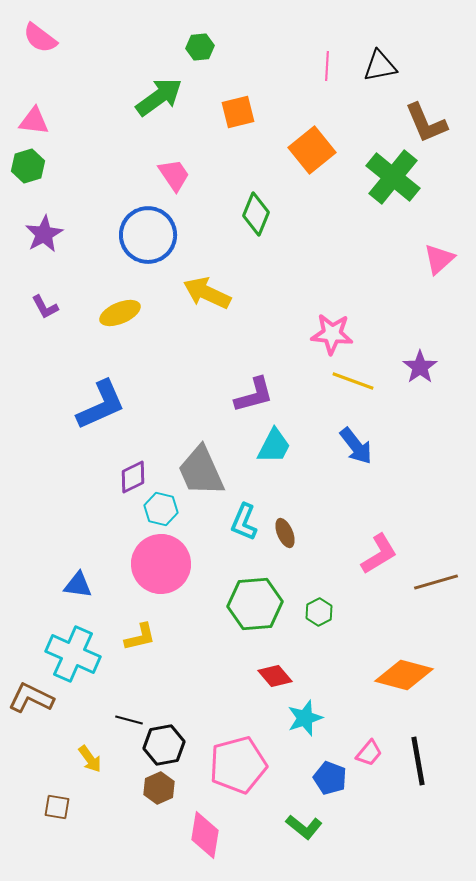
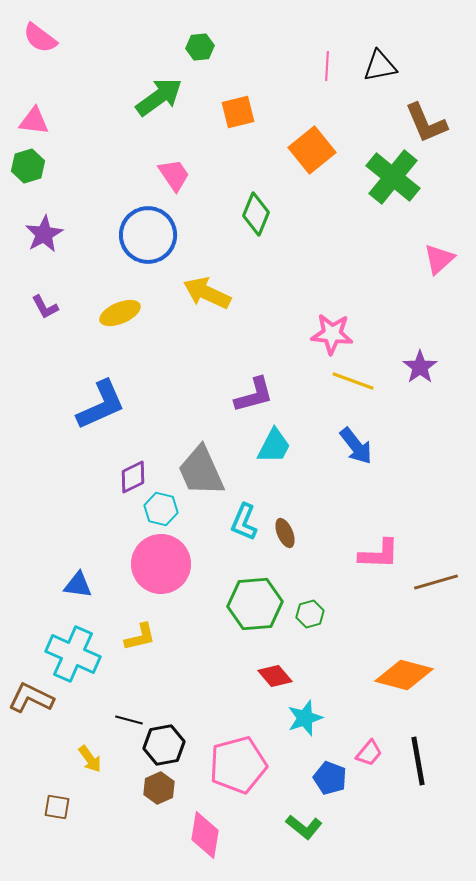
pink L-shape at (379, 554): rotated 33 degrees clockwise
green hexagon at (319, 612): moved 9 px left, 2 px down; rotated 12 degrees clockwise
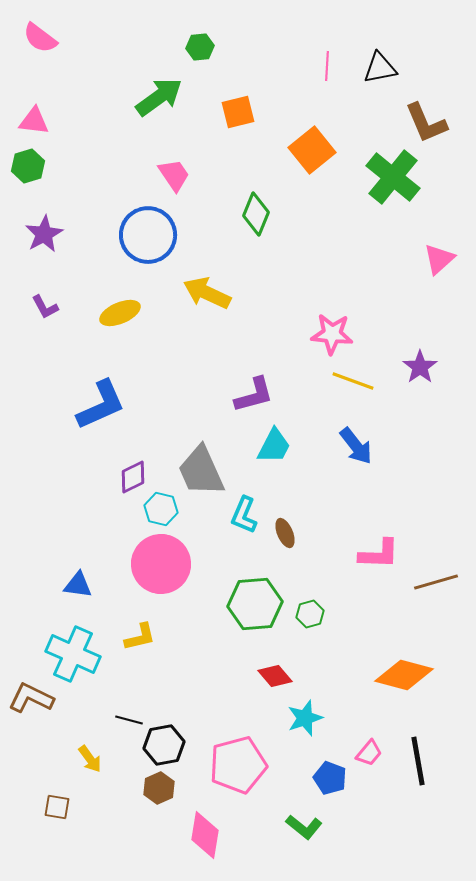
black triangle at (380, 66): moved 2 px down
cyan L-shape at (244, 522): moved 7 px up
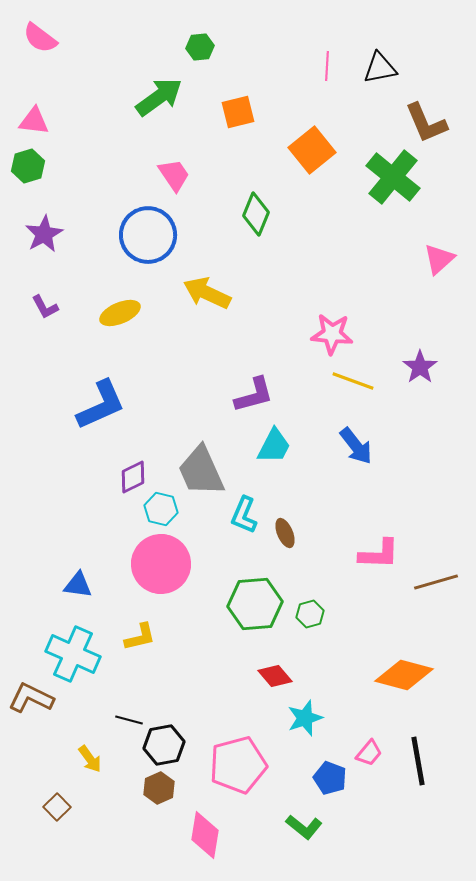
brown square at (57, 807): rotated 36 degrees clockwise
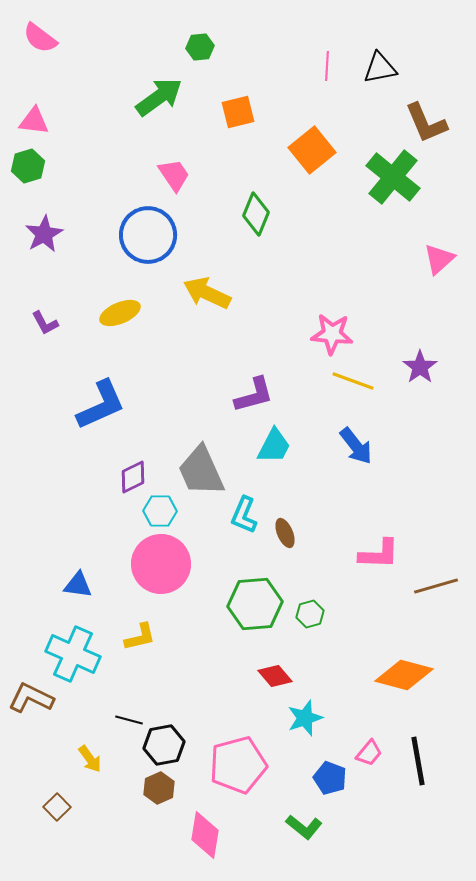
purple L-shape at (45, 307): moved 16 px down
cyan hexagon at (161, 509): moved 1 px left, 2 px down; rotated 12 degrees counterclockwise
brown line at (436, 582): moved 4 px down
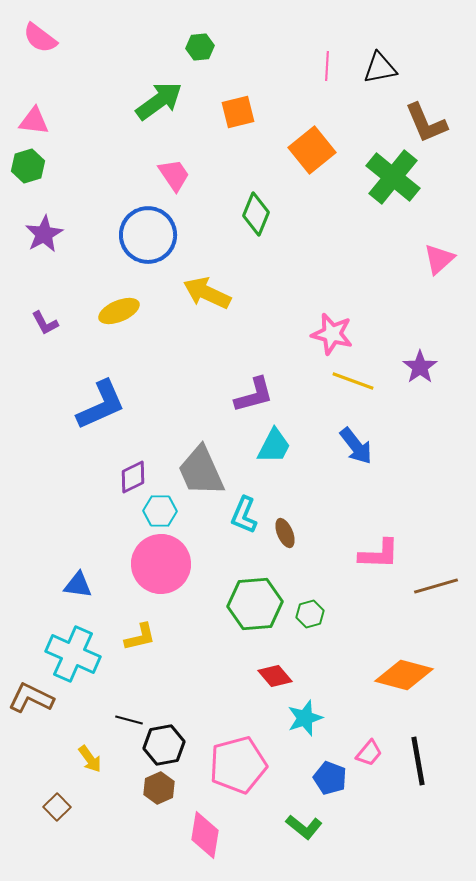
green arrow at (159, 97): moved 4 px down
yellow ellipse at (120, 313): moved 1 px left, 2 px up
pink star at (332, 334): rotated 9 degrees clockwise
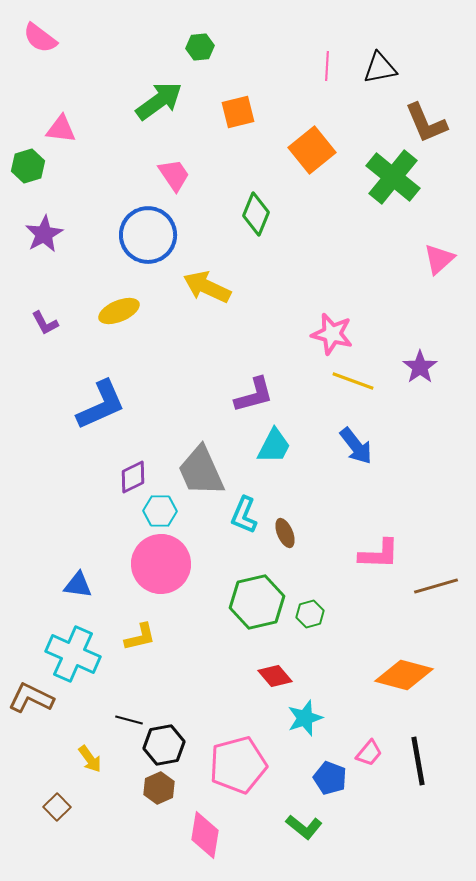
pink triangle at (34, 121): moved 27 px right, 8 px down
yellow arrow at (207, 293): moved 6 px up
green hexagon at (255, 604): moved 2 px right, 2 px up; rotated 8 degrees counterclockwise
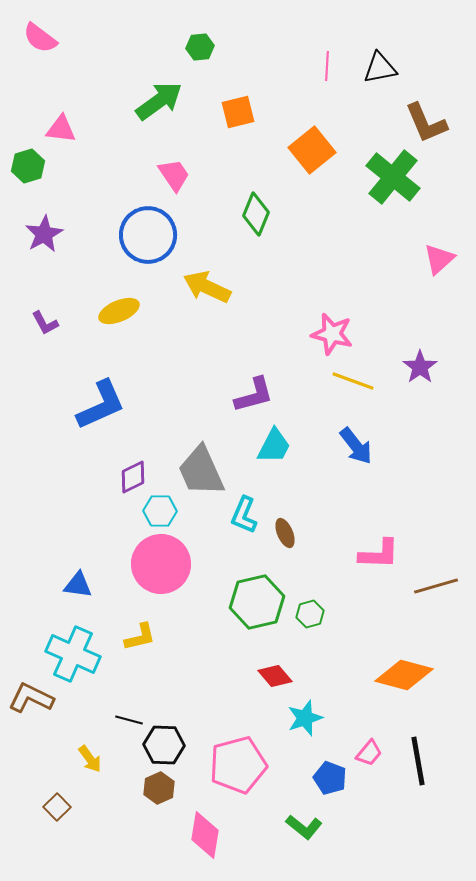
black hexagon at (164, 745): rotated 12 degrees clockwise
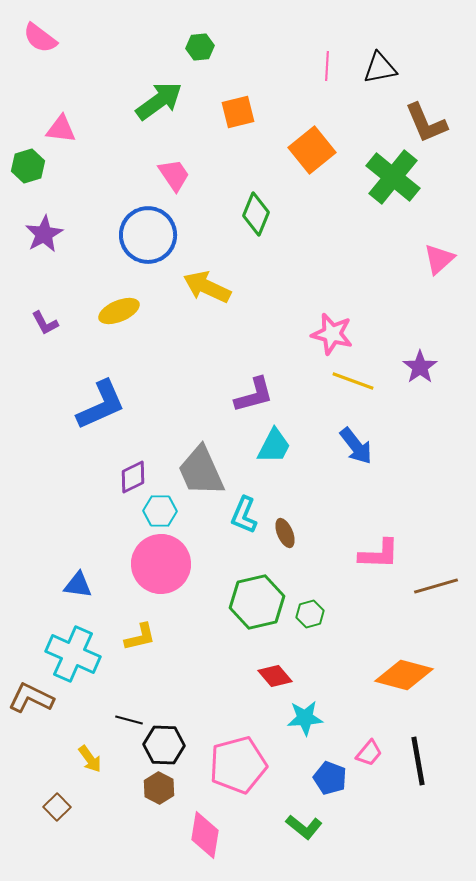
cyan star at (305, 718): rotated 15 degrees clockwise
brown hexagon at (159, 788): rotated 8 degrees counterclockwise
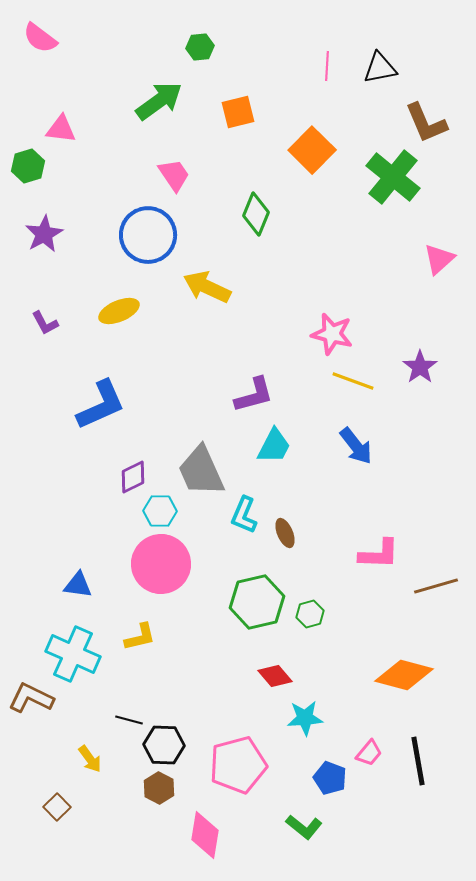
orange square at (312, 150): rotated 6 degrees counterclockwise
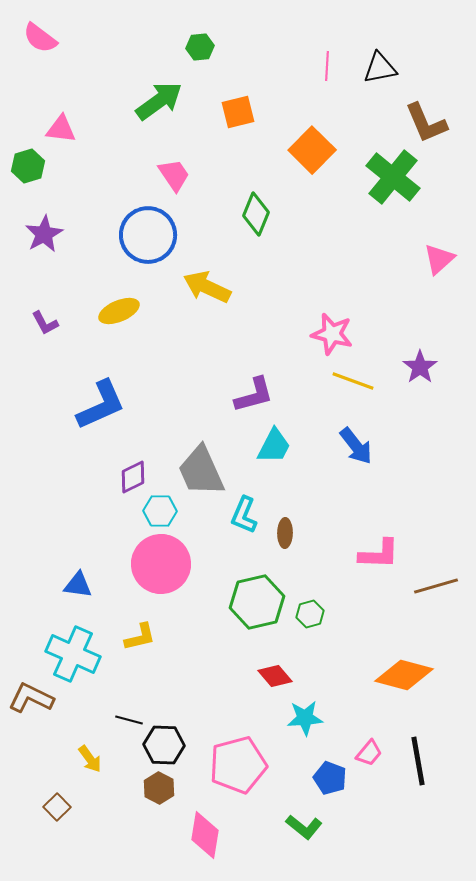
brown ellipse at (285, 533): rotated 24 degrees clockwise
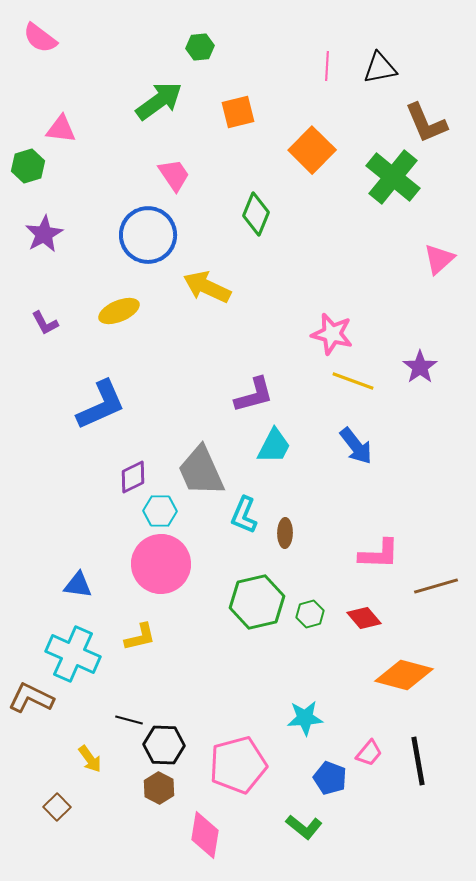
red diamond at (275, 676): moved 89 px right, 58 px up
